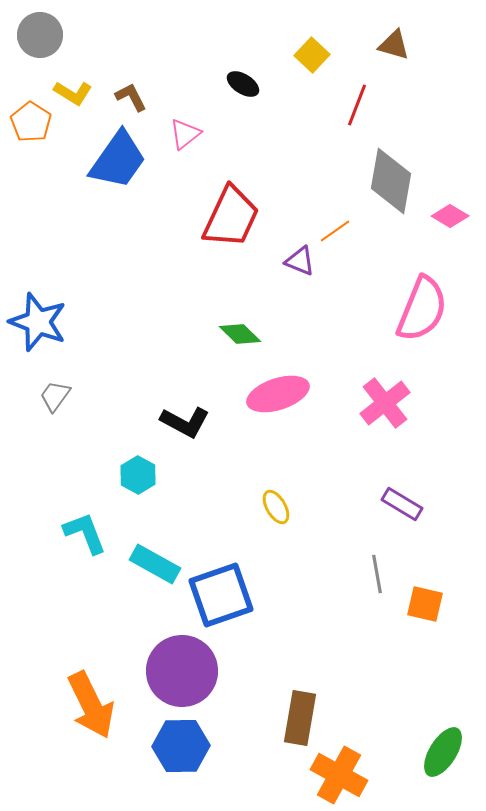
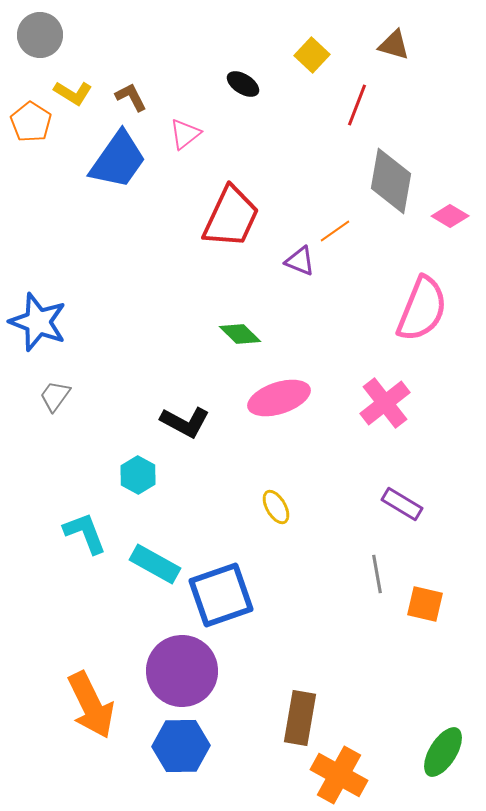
pink ellipse: moved 1 px right, 4 px down
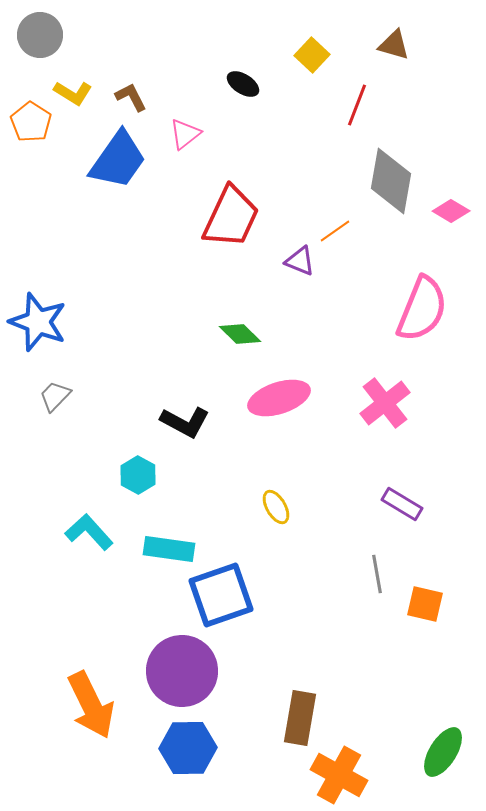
pink diamond: moved 1 px right, 5 px up
gray trapezoid: rotated 8 degrees clockwise
cyan L-shape: moved 4 px right, 1 px up; rotated 21 degrees counterclockwise
cyan rectangle: moved 14 px right, 15 px up; rotated 21 degrees counterclockwise
blue hexagon: moved 7 px right, 2 px down
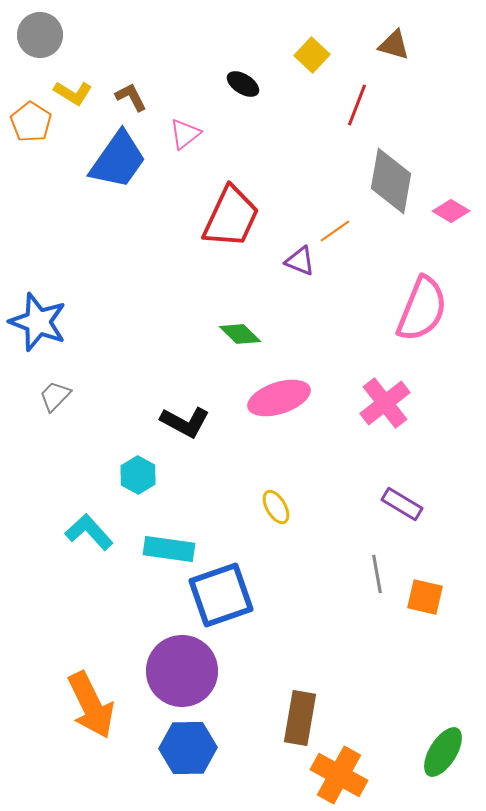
orange square: moved 7 px up
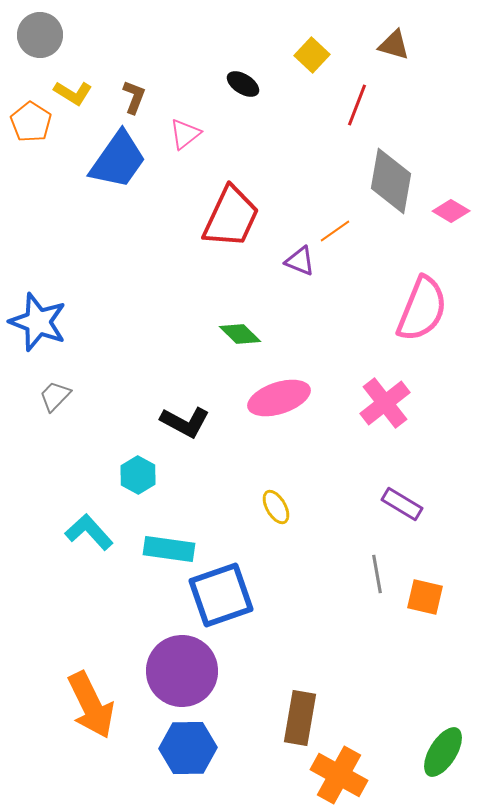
brown L-shape: moved 3 px right; rotated 48 degrees clockwise
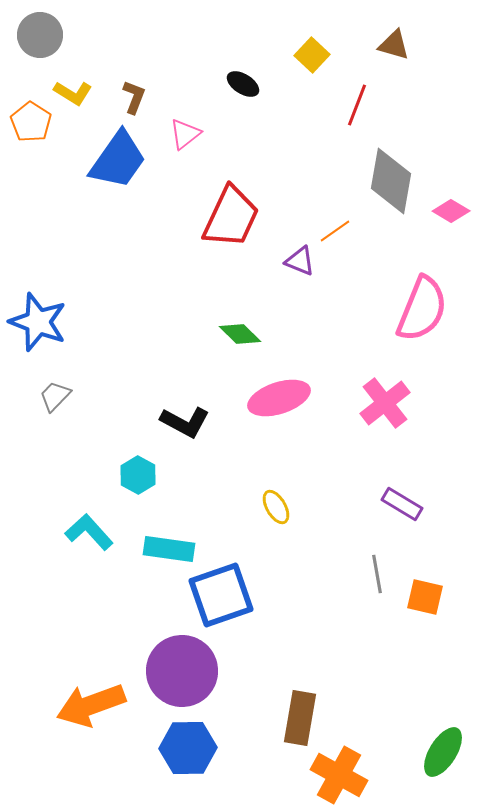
orange arrow: rotated 96 degrees clockwise
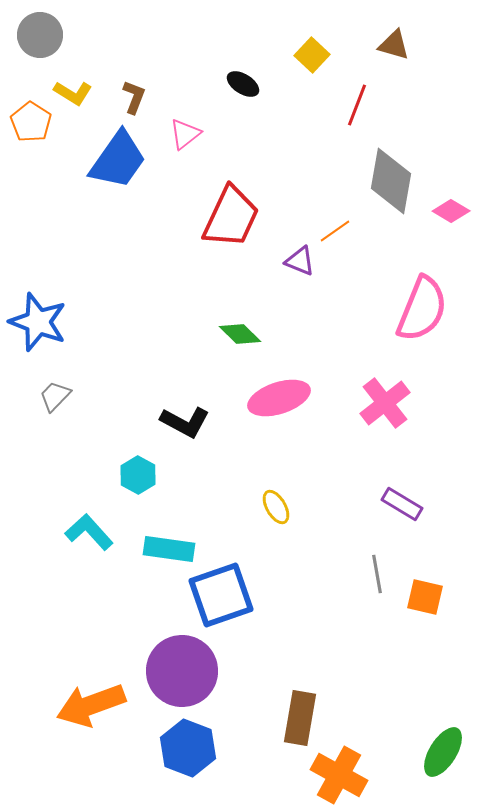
blue hexagon: rotated 22 degrees clockwise
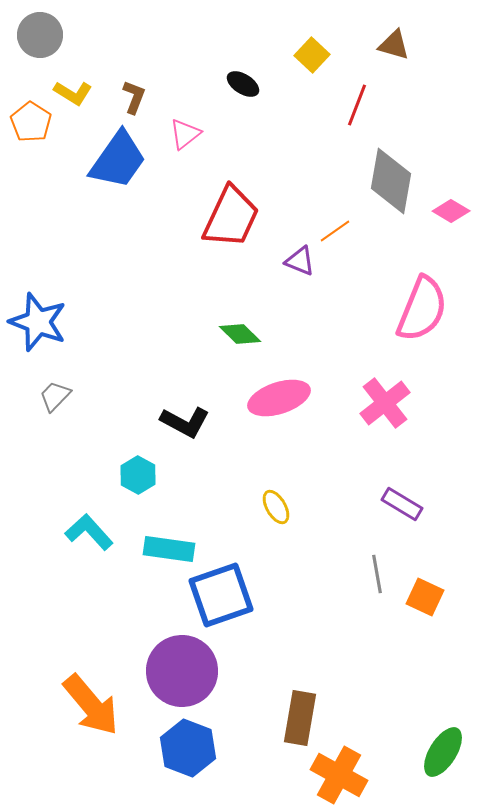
orange square: rotated 12 degrees clockwise
orange arrow: rotated 110 degrees counterclockwise
